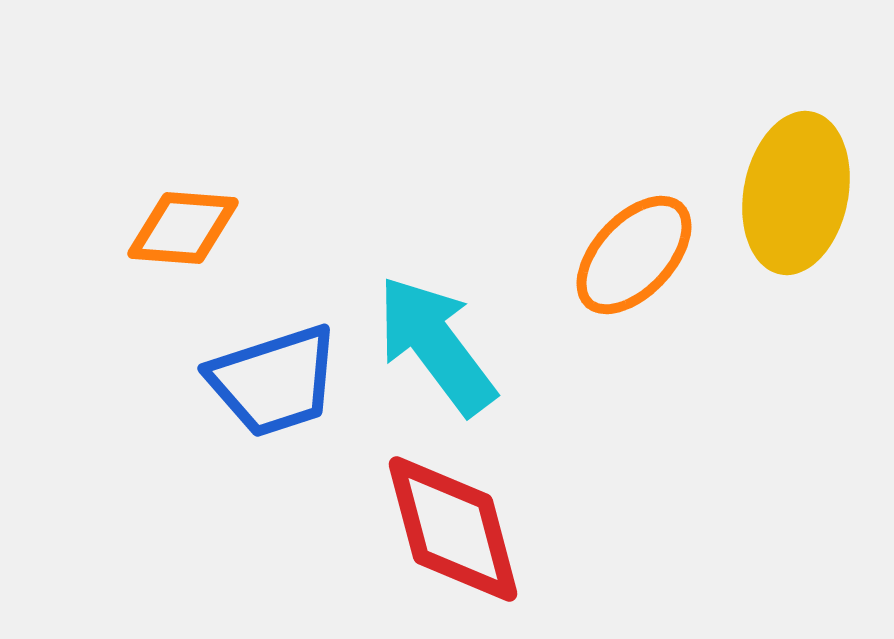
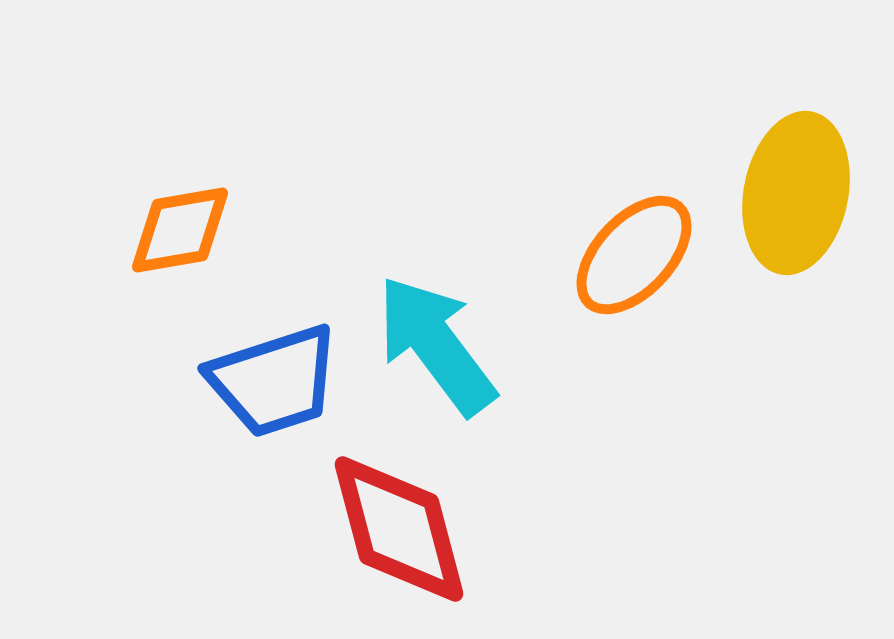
orange diamond: moved 3 px left, 2 px down; rotated 14 degrees counterclockwise
red diamond: moved 54 px left
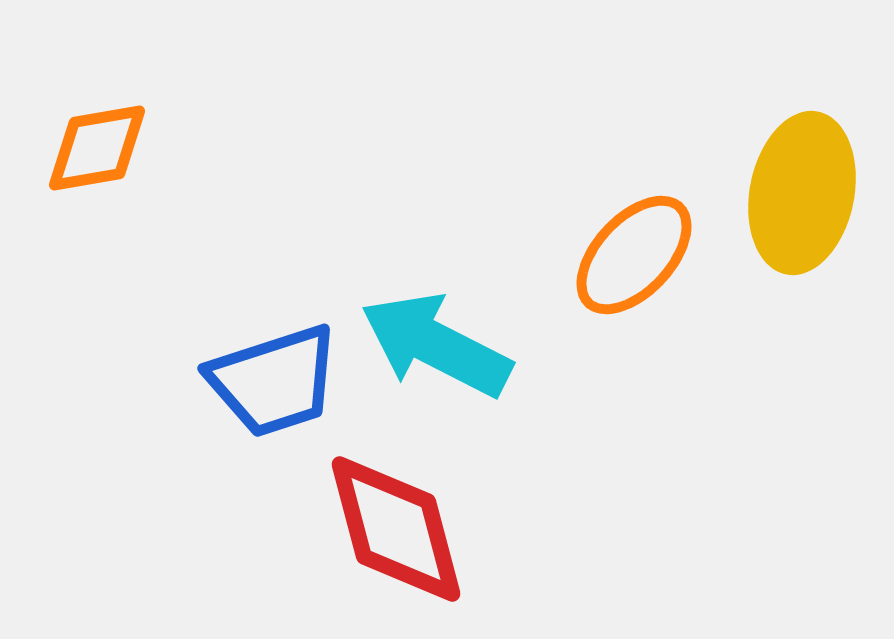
yellow ellipse: moved 6 px right
orange diamond: moved 83 px left, 82 px up
cyan arrow: rotated 26 degrees counterclockwise
red diamond: moved 3 px left
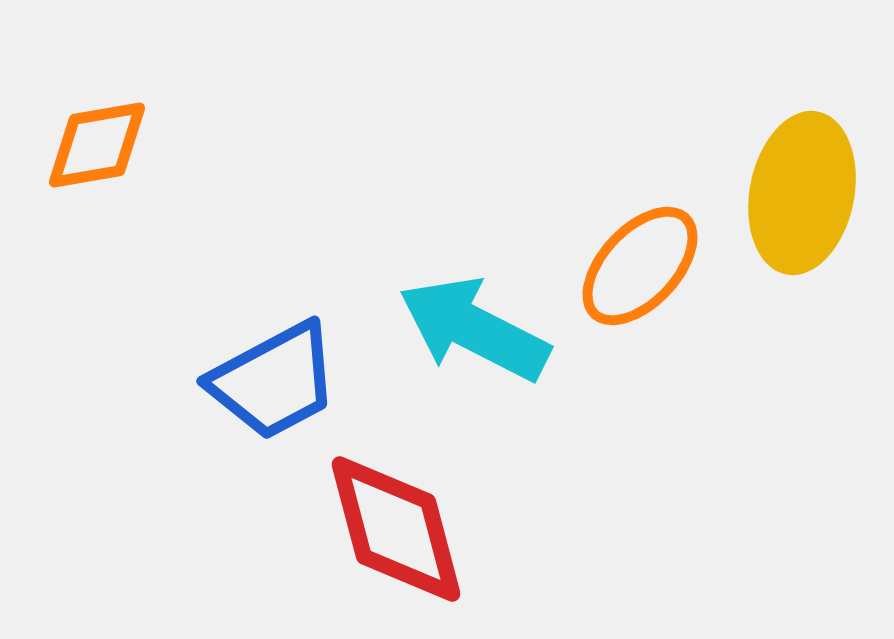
orange diamond: moved 3 px up
orange ellipse: moved 6 px right, 11 px down
cyan arrow: moved 38 px right, 16 px up
blue trapezoid: rotated 10 degrees counterclockwise
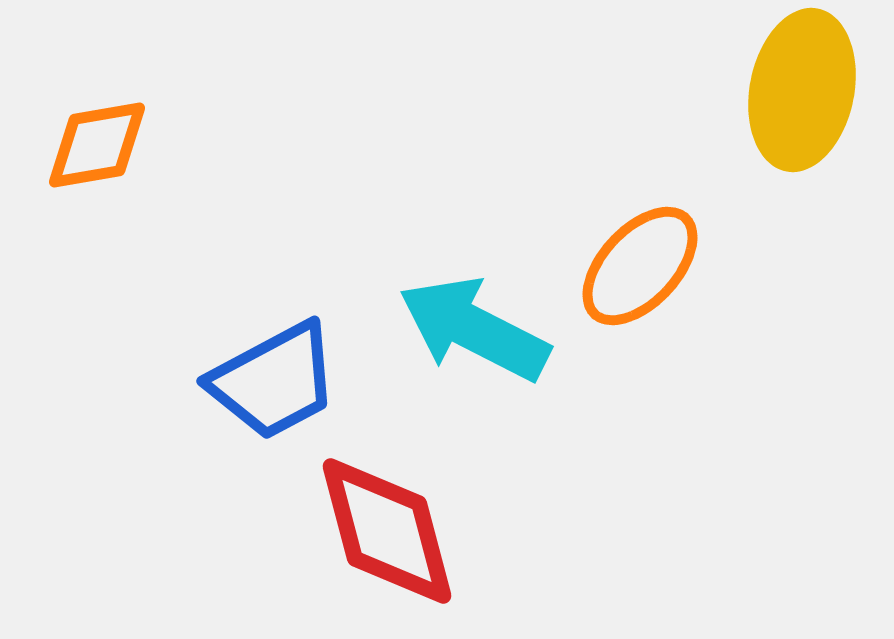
yellow ellipse: moved 103 px up
red diamond: moved 9 px left, 2 px down
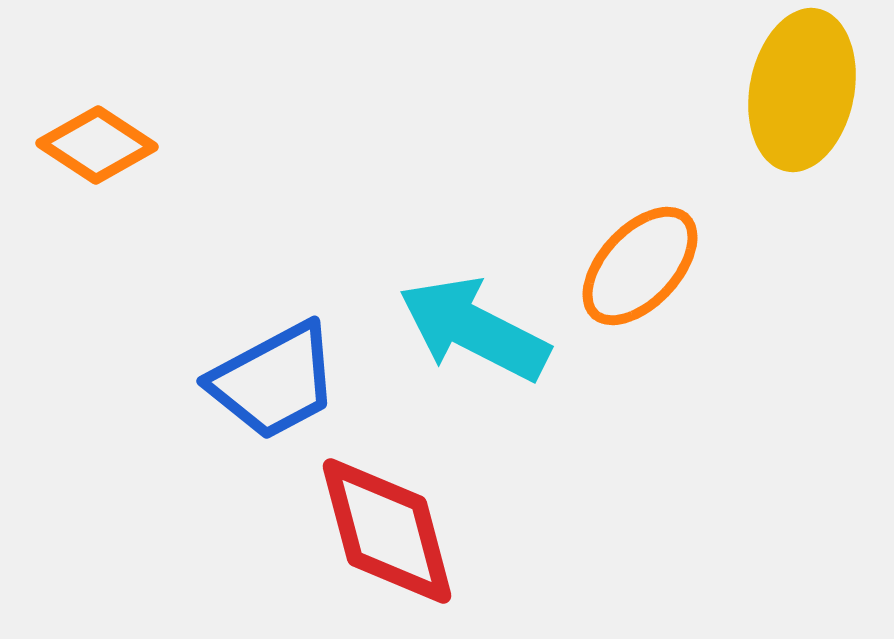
orange diamond: rotated 43 degrees clockwise
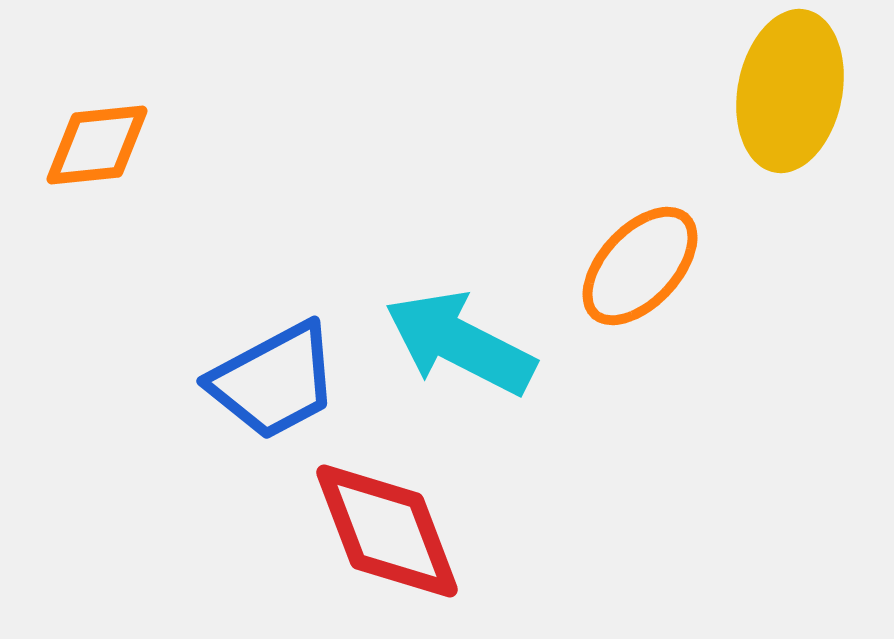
yellow ellipse: moved 12 px left, 1 px down
orange diamond: rotated 39 degrees counterclockwise
cyan arrow: moved 14 px left, 14 px down
red diamond: rotated 6 degrees counterclockwise
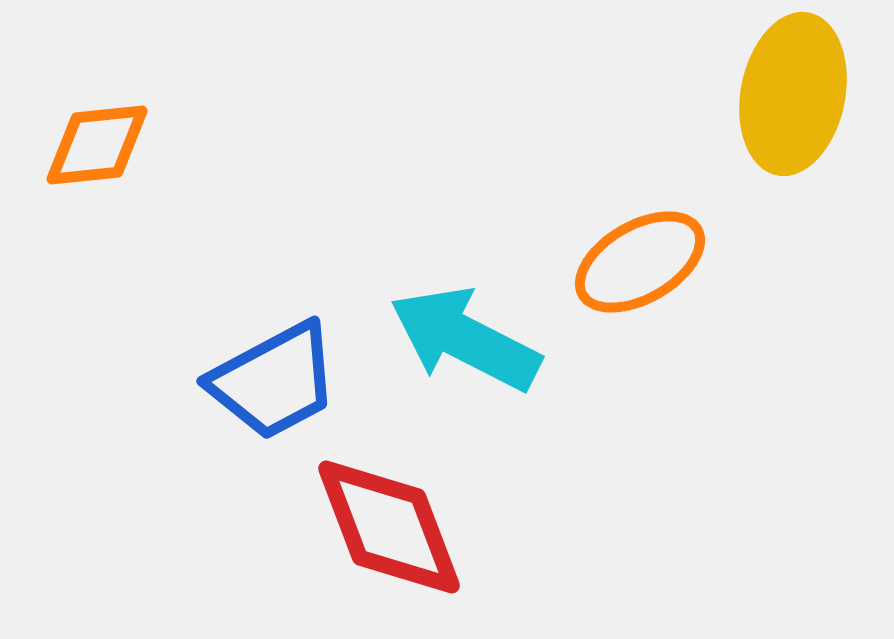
yellow ellipse: moved 3 px right, 3 px down
orange ellipse: moved 4 px up; rotated 17 degrees clockwise
cyan arrow: moved 5 px right, 4 px up
red diamond: moved 2 px right, 4 px up
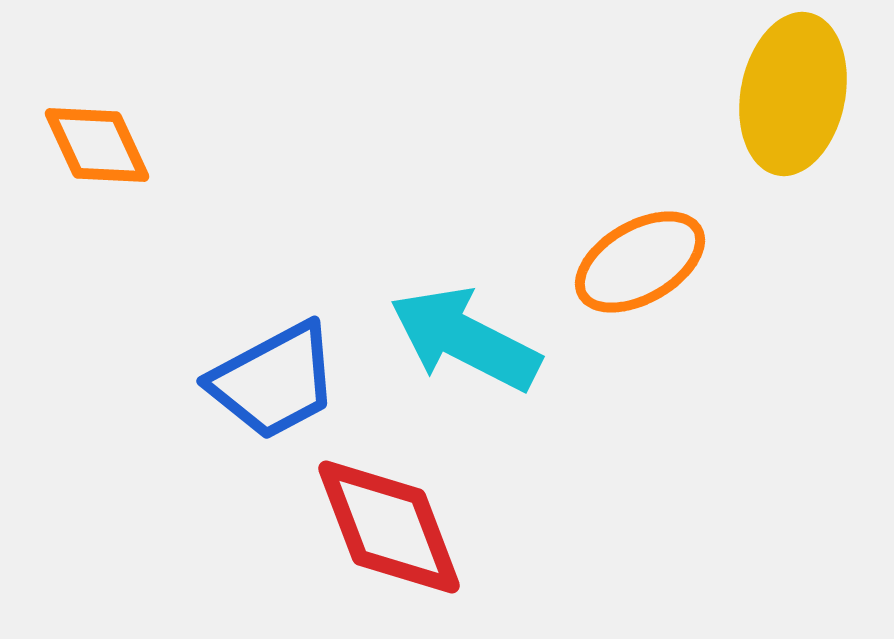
orange diamond: rotated 71 degrees clockwise
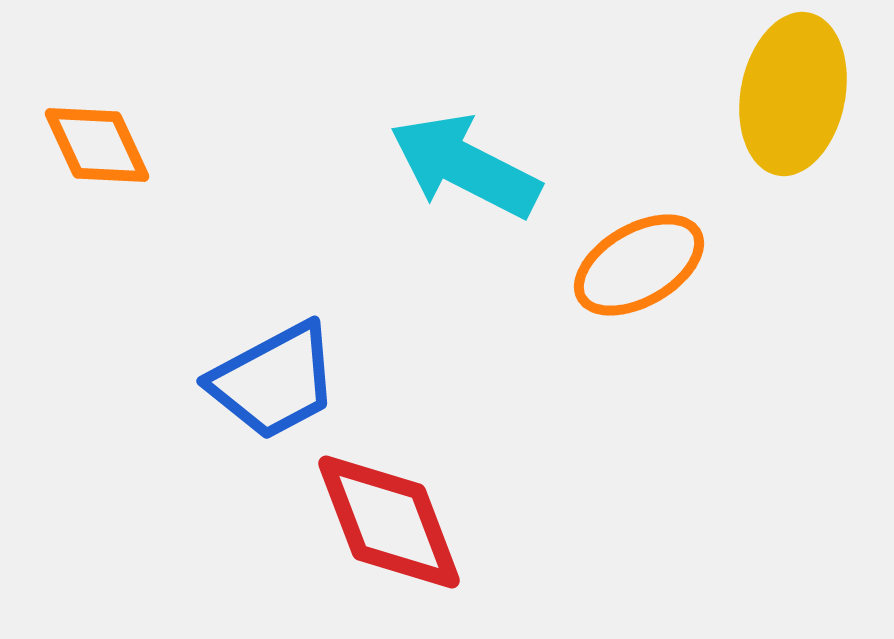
orange ellipse: moved 1 px left, 3 px down
cyan arrow: moved 173 px up
red diamond: moved 5 px up
